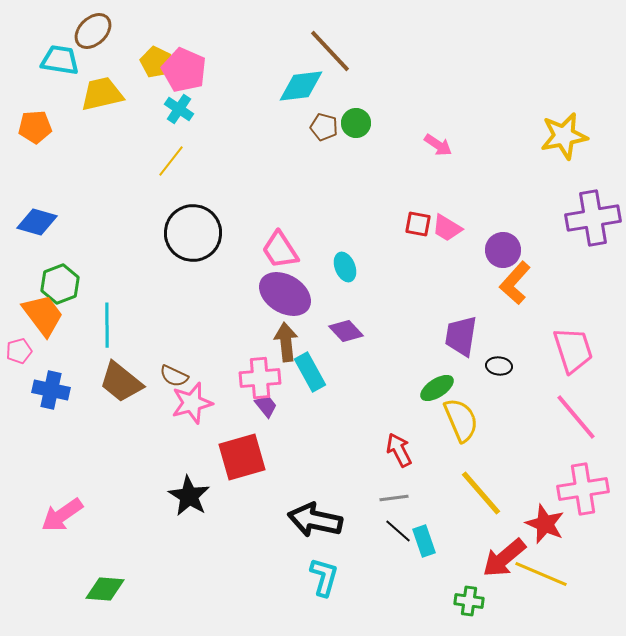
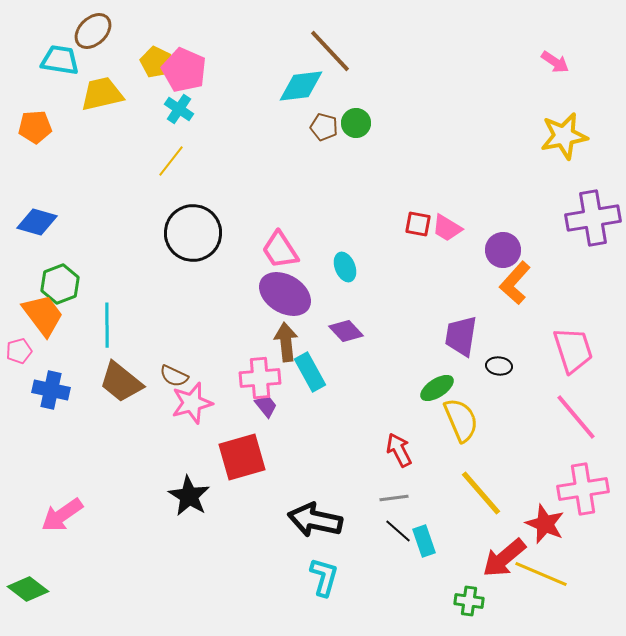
pink arrow at (438, 145): moved 117 px right, 83 px up
green diamond at (105, 589): moved 77 px left; rotated 33 degrees clockwise
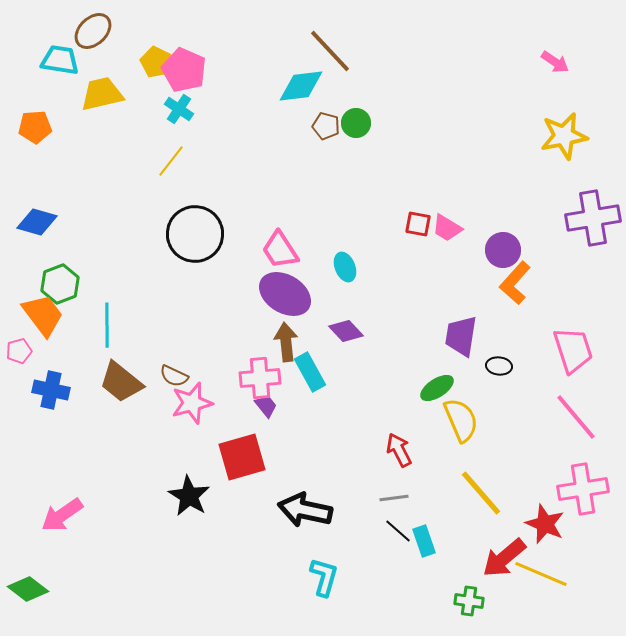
brown pentagon at (324, 127): moved 2 px right, 1 px up
black circle at (193, 233): moved 2 px right, 1 px down
black arrow at (315, 520): moved 10 px left, 10 px up
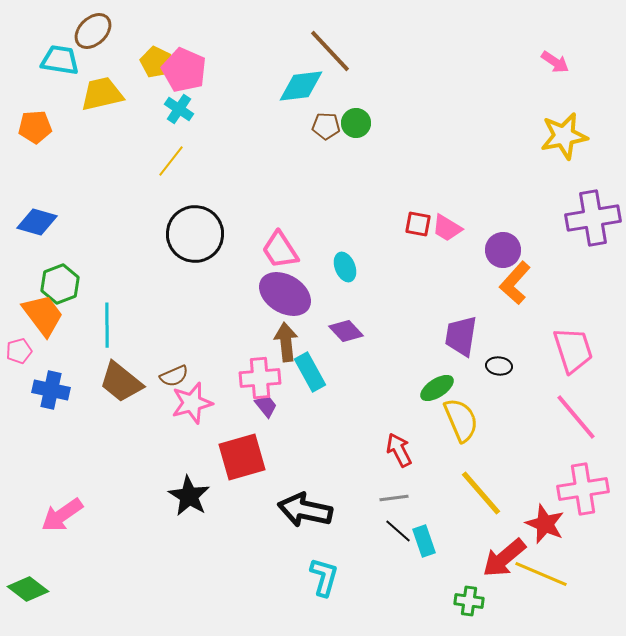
brown pentagon at (326, 126): rotated 12 degrees counterclockwise
brown semicircle at (174, 376): rotated 48 degrees counterclockwise
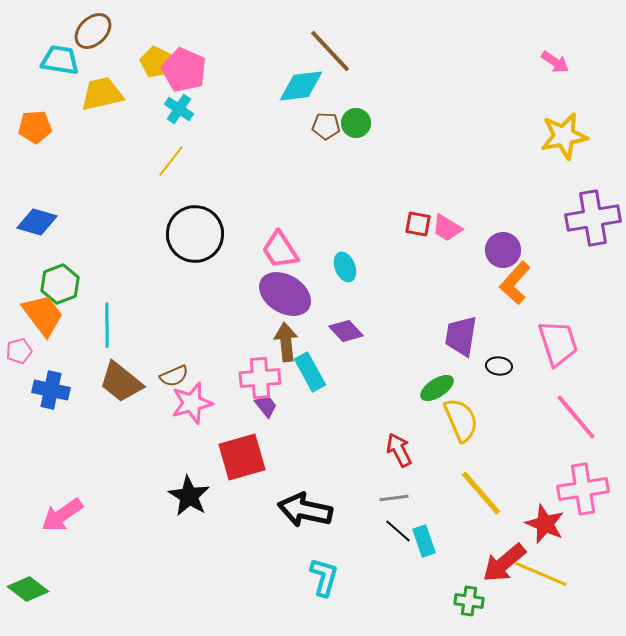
pink trapezoid at (573, 350): moved 15 px left, 7 px up
red arrow at (504, 558): moved 5 px down
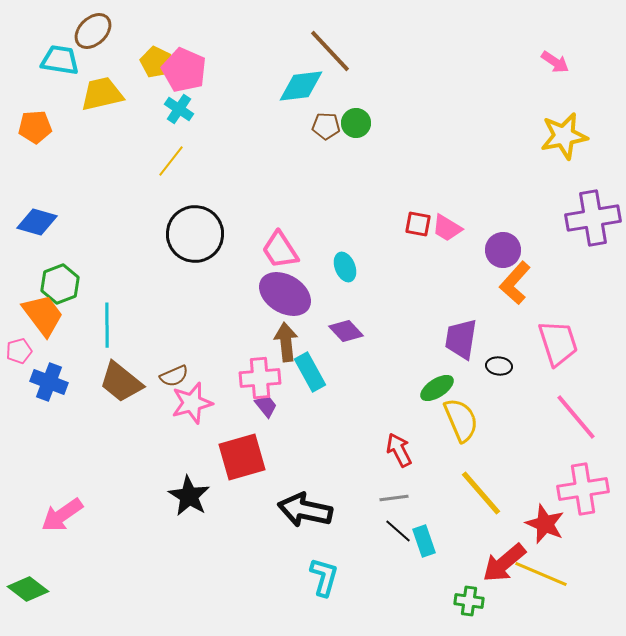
purple trapezoid at (461, 336): moved 3 px down
blue cross at (51, 390): moved 2 px left, 8 px up; rotated 9 degrees clockwise
